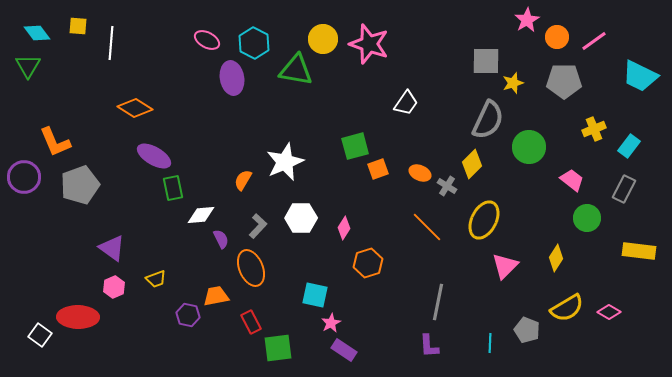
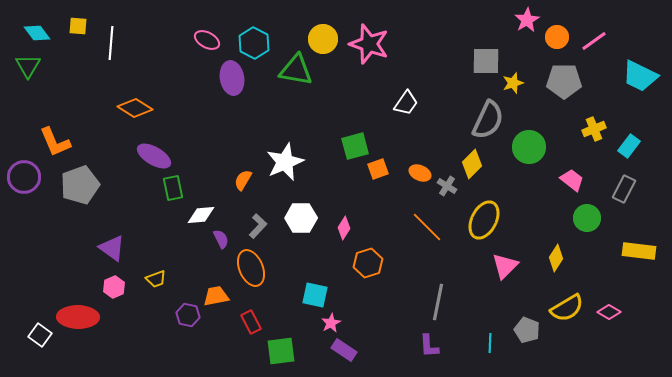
green square at (278, 348): moved 3 px right, 3 px down
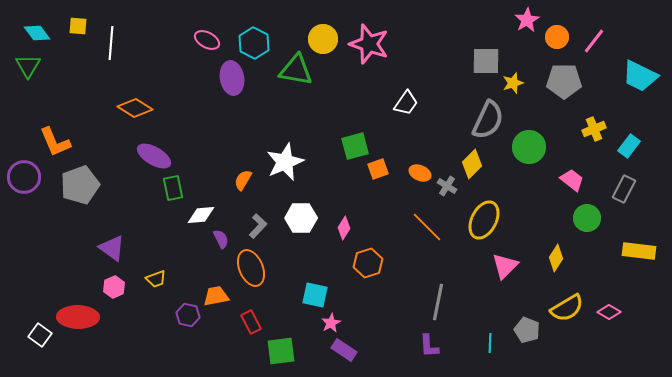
pink line at (594, 41): rotated 16 degrees counterclockwise
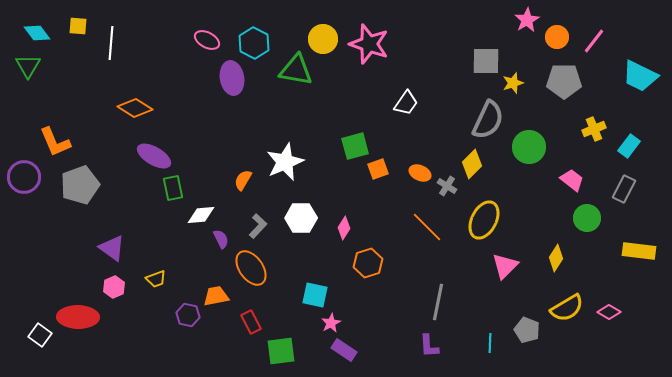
orange ellipse at (251, 268): rotated 12 degrees counterclockwise
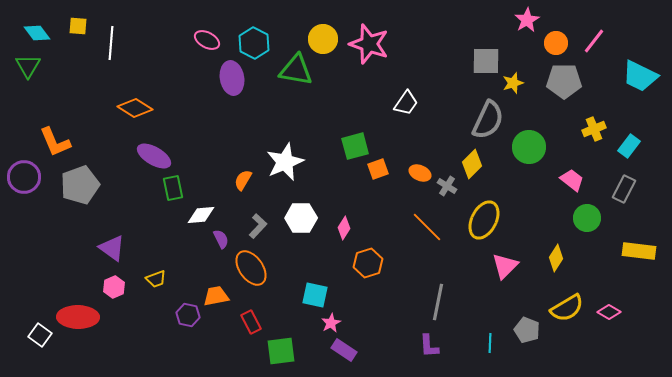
orange circle at (557, 37): moved 1 px left, 6 px down
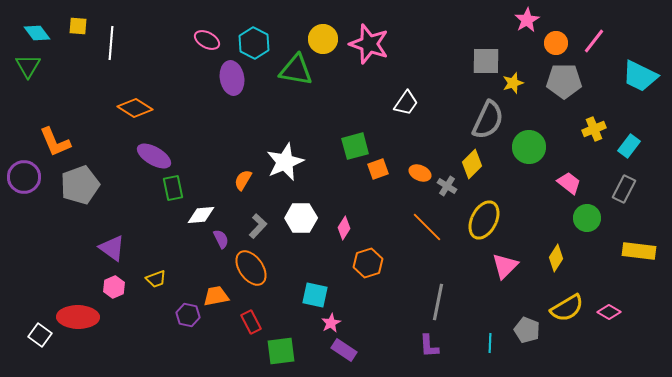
pink trapezoid at (572, 180): moved 3 px left, 3 px down
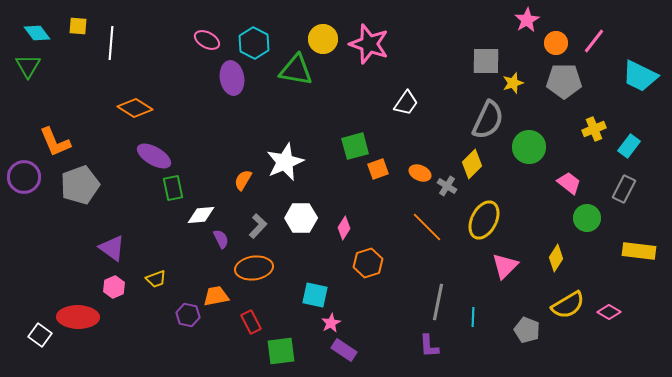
orange ellipse at (251, 268): moved 3 px right; rotated 63 degrees counterclockwise
yellow semicircle at (567, 308): moved 1 px right, 3 px up
cyan line at (490, 343): moved 17 px left, 26 px up
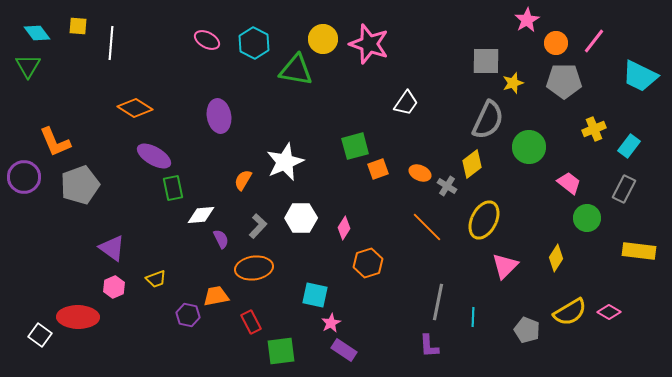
purple ellipse at (232, 78): moved 13 px left, 38 px down
yellow diamond at (472, 164): rotated 8 degrees clockwise
yellow semicircle at (568, 305): moved 2 px right, 7 px down
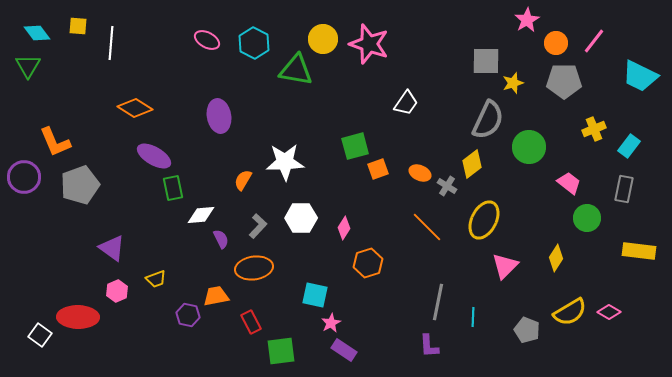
white star at (285, 162): rotated 21 degrees clockwise
gray rectangle at (624, 189): rotated 16 degrees counterclockwise
pink hexagon at (114, 287): moved 3 px right, 4 px down
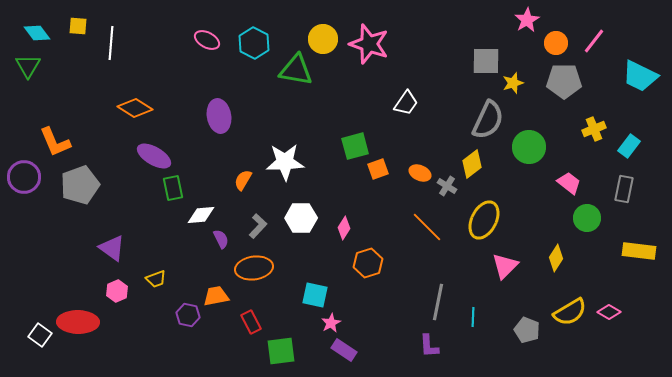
red ellipse at (78, 317): moved 5 px down
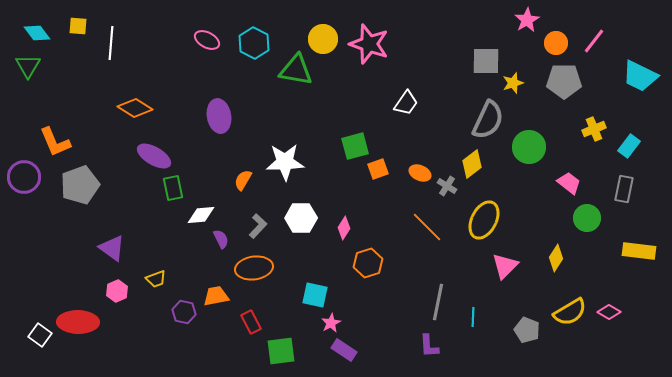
purple hexagon at (188, 315): moved 4 px left, 3 px up
